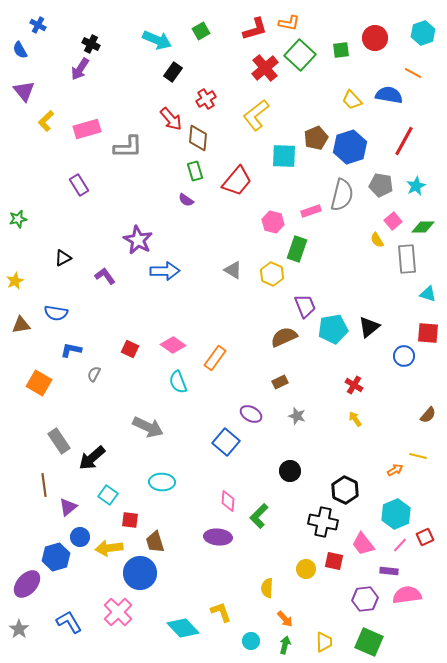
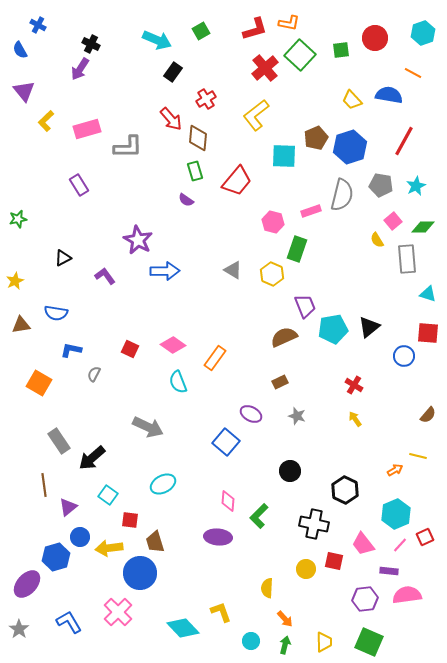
cyan ellipse at (162, 482): moved 1 px right, 2 px down; rotated 30 degrees counterclockwise
black cross at (323, 522): moved 9 px left, 2 px down
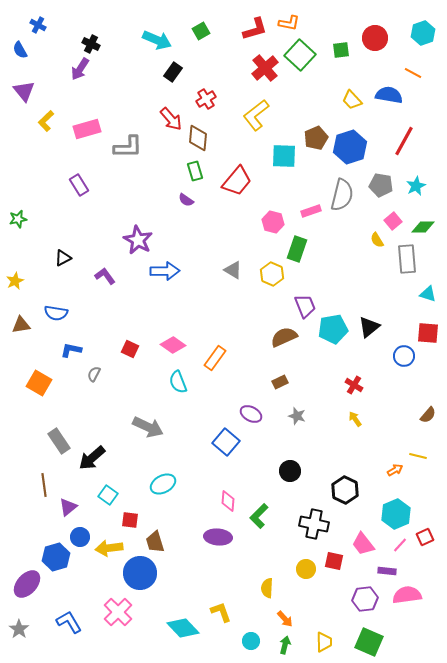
purple rectangle at (389, 571): moved 2 px left
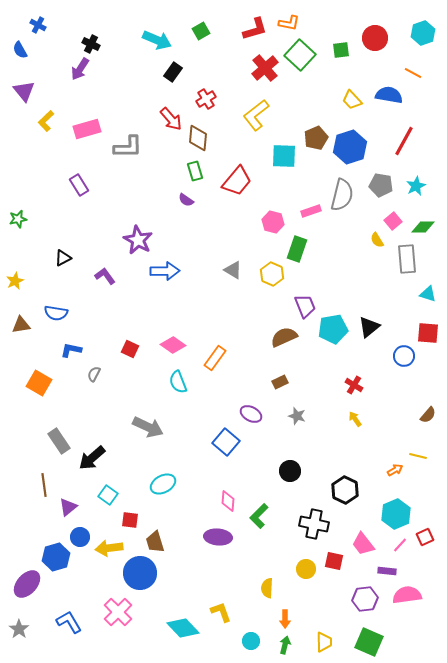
orange arrow at (285, 619): rotated 42 degrees clockwise
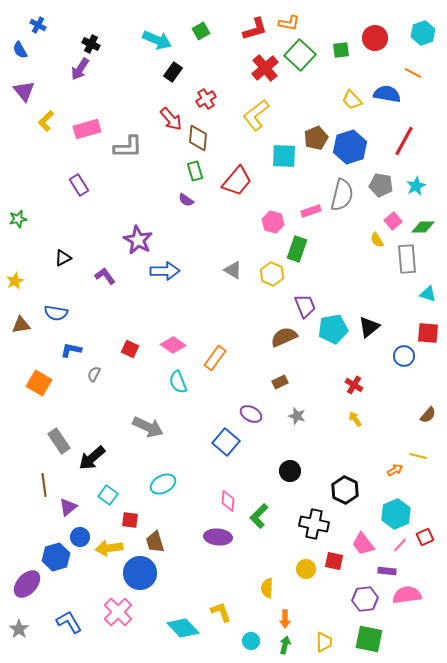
blue semicircle at (389, 95): moved 2 px left, 1 px up
green square at (369, 642): moved 3 px up; rotated 12 degrees counterclockwise
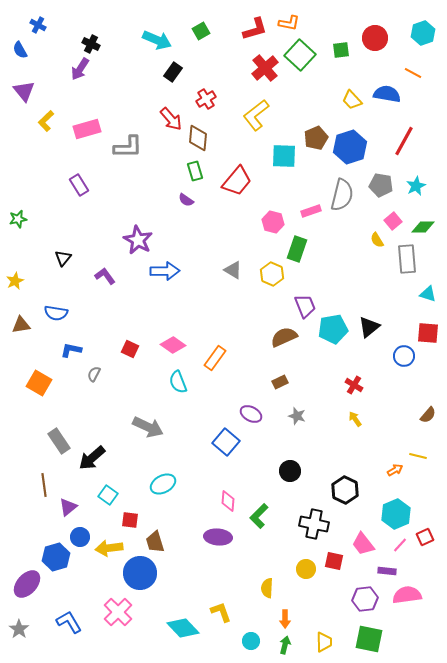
black triangle at (63, 258): rotated 24 degrees counterclockwise
